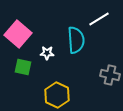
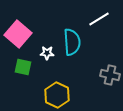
cyan semicircle: moved 4 px left, 2 px down
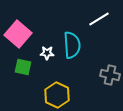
cyan semicircle: moved 3 px down
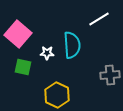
gray cross: rotated 18 degrees counterclockwise
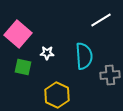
white line: moved 2 px right, 1 px down
cyan semicircle: moved 12 px right, 11 px down
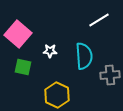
white line: moved 2 px left
white star: moved 3 px right, 2 px up
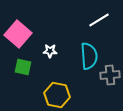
cyan semicircle: moved 5 px right
yellow hexagon: rotated 15 degrees counterclockwise
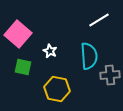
white star: rotated 24 degrees clockwise
yellow hexagon: moved 6 px up
